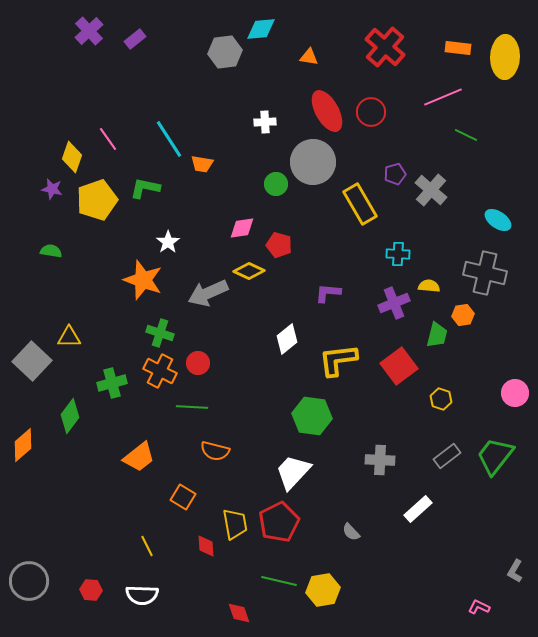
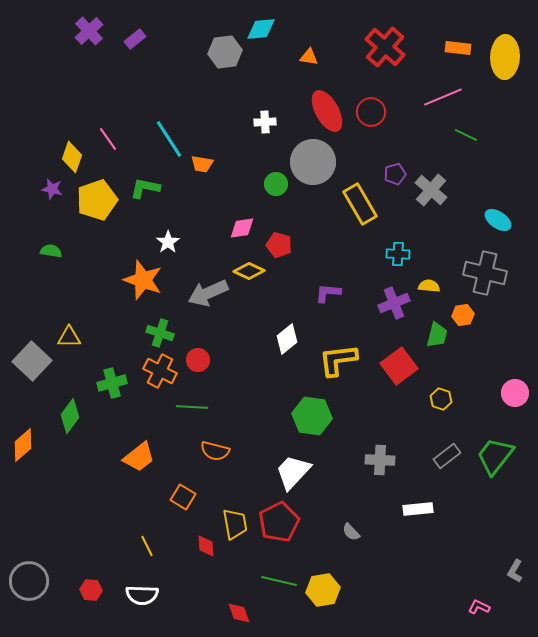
red circle at (198, 363): moved 3 px up
white rectangle at (418, 509): rotated 36 degrees clockwise
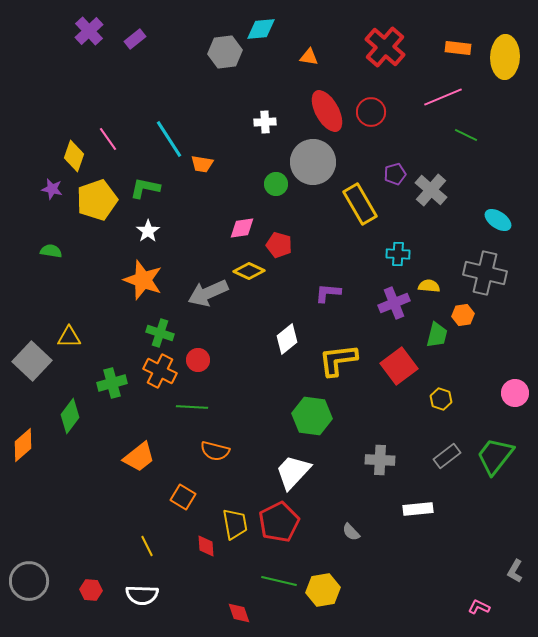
yellow diamond at (72, 157): moved 2 px right, 1 px up
white star at (168, 242): moved 20 px left, 11 px up
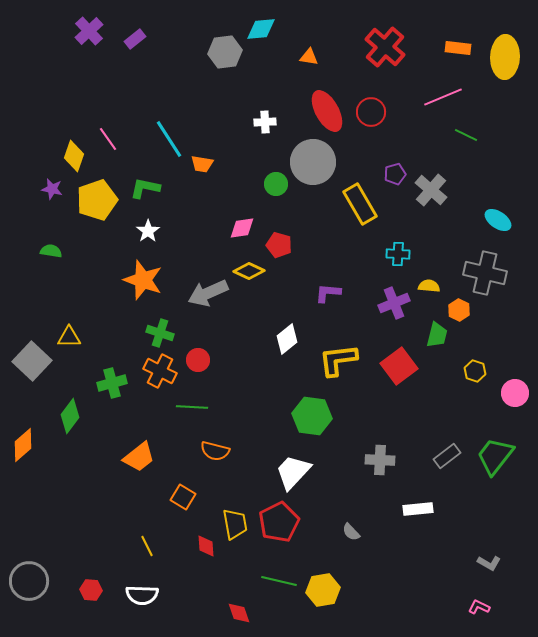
orange hexagon at (463, 315): moved 4 px left, 5 px up; rotated 25 degrees counterclockwise
yellow hexagon at (441, 399): moved 34 px right, 28 px up
gray L-shape at (515, 571): moved 26 px left, 8 px up; rotated 90 degrees counterclockwise
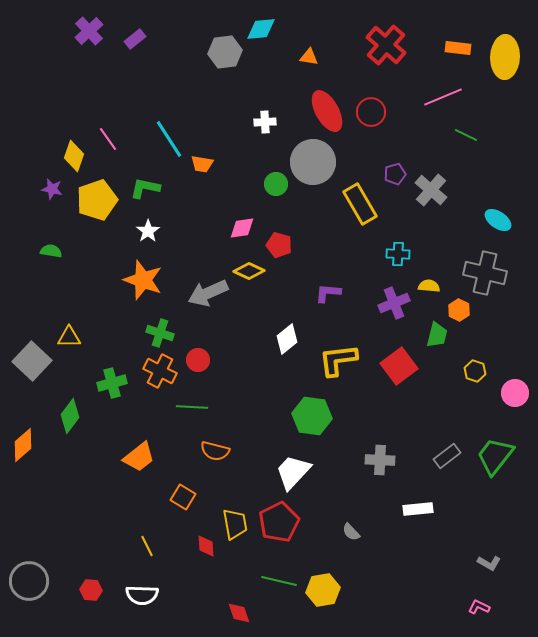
red cross at (385, 47): moved 1 px right, 2 px up
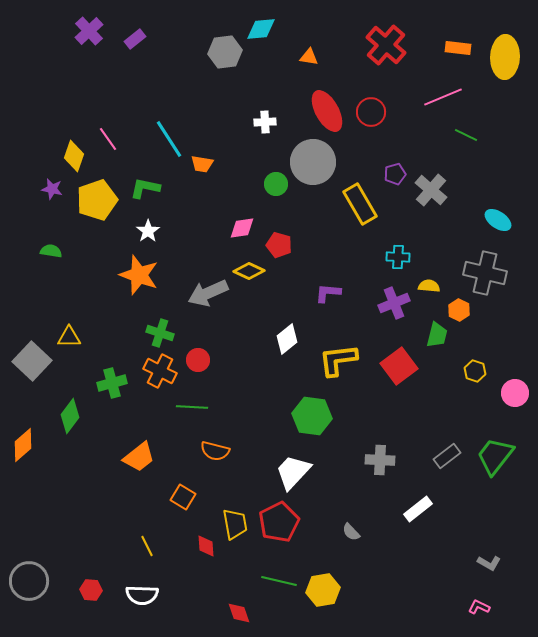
cyan cross at (398, 254): moved 3 px down
orange star at (143, 280): moved 4 px left, 5 px up
white rectangle at (418, 509): rotated 32 degrees counterclockwise
